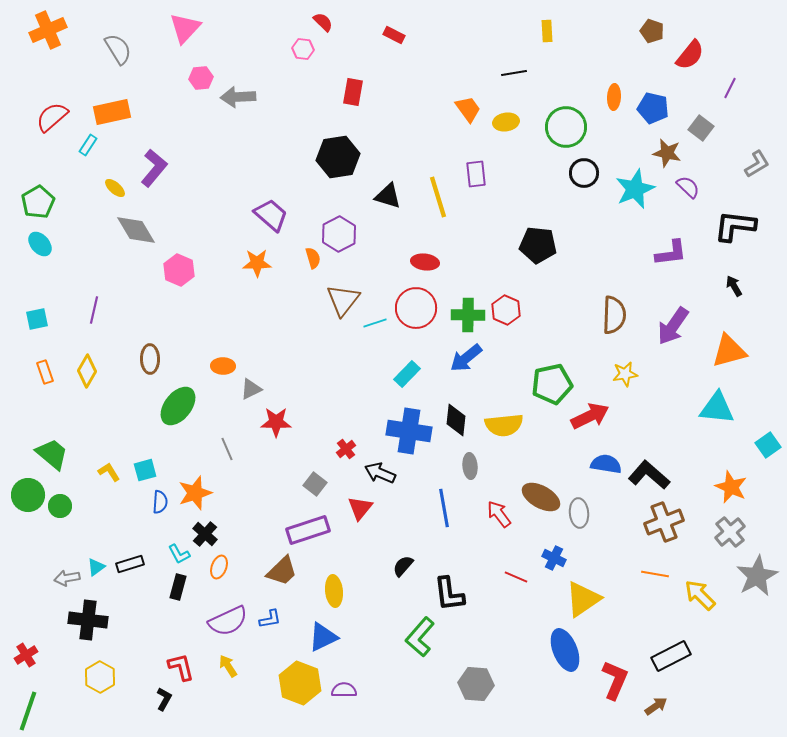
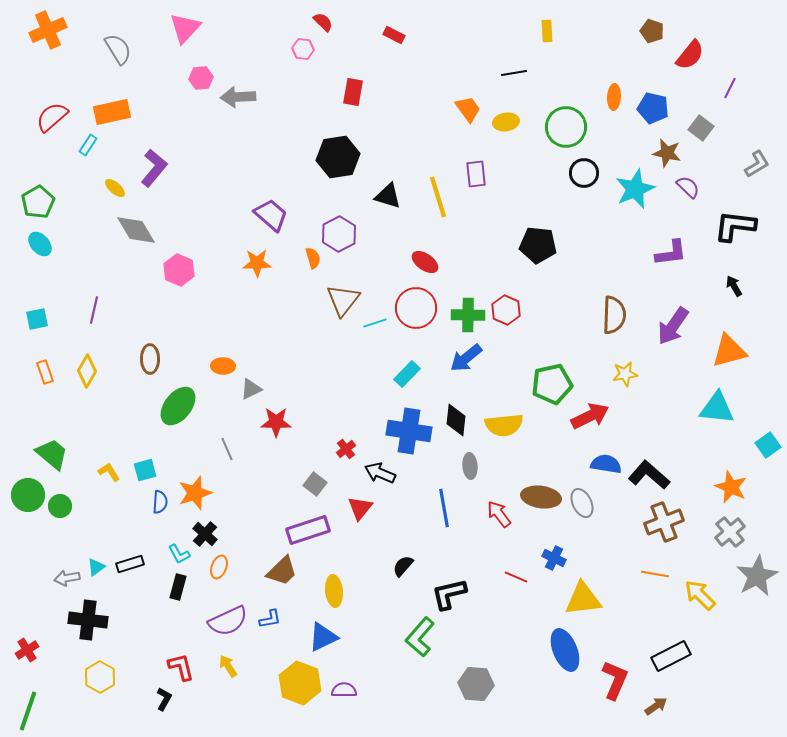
red ellipse at (425, 262): rotated 28 degrees clockwise
brown ellipse at (541, 497): rotated 21 degrees counterclockwise
gray ellipse at (579, 513): moved 3 px right, 10 px up; rotated 20 degrees counterclockwise
black L-shape at (449, 594): rotated 84 degrees clockwise
yellow triangle at (583, 599): rotated 27 degrees clockwise
red cross at (26, 655): moved 1 px right, 5 px up
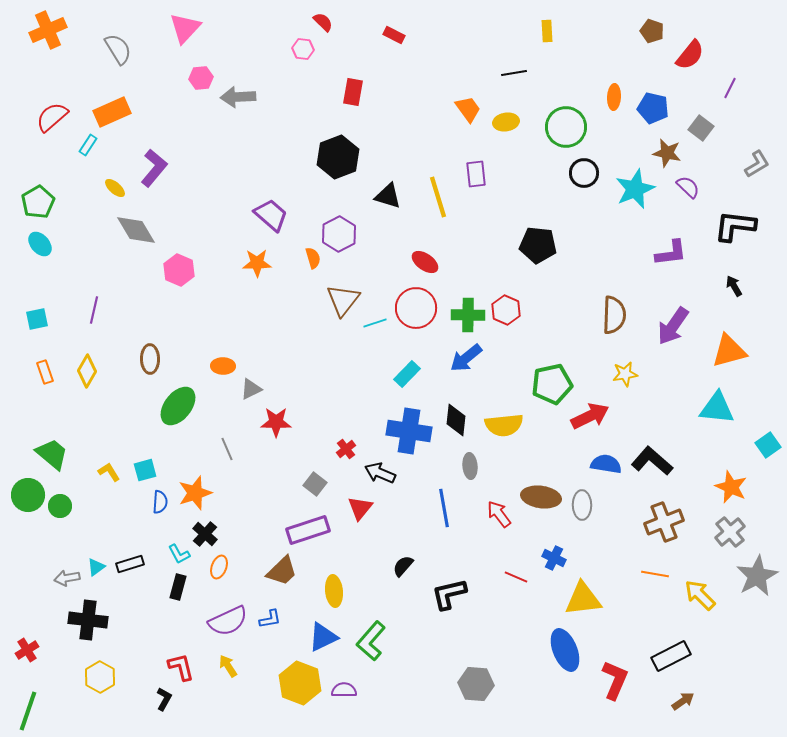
orange rectangle at (112, 112): rotated 12 degrees counterclockwise
black hexagon at (338, 157): rotated 12 degrees counterclockwise
black L-shape at (649, 475): moved 3 px right, 14 px up
gray ellipse at (582, 503): moved 2 px down; rotated 24 degrees clockwise
green L-shape at (420, 637): moved 49 px left, 4 px down
brown arrow at (656, 706): moved 27 px right, 5 px up
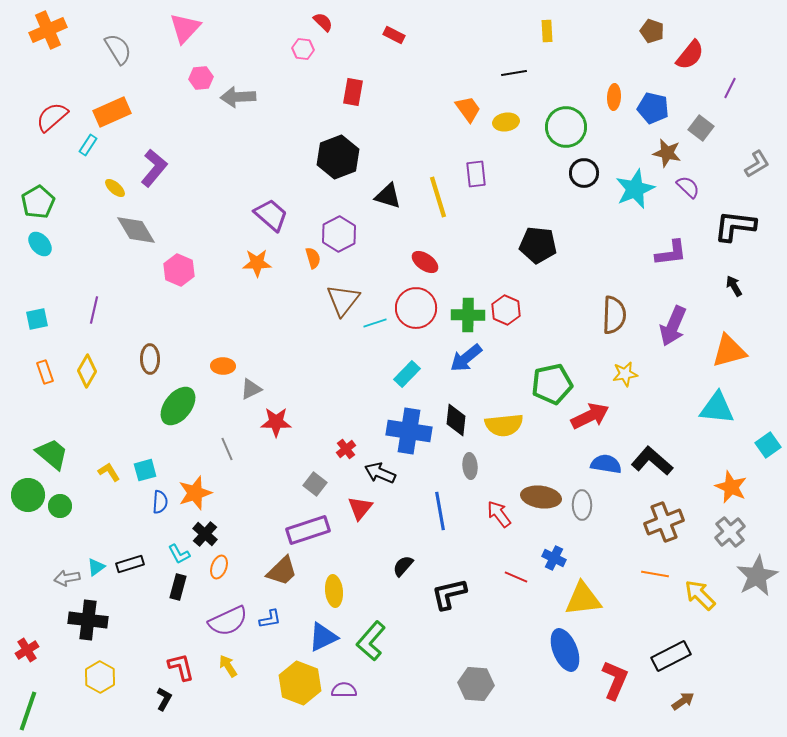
purple arrow at (673, 326): rotated 12 degrees counterclockwise
blue line at (444, 508): moved 4 px left, 3 px down
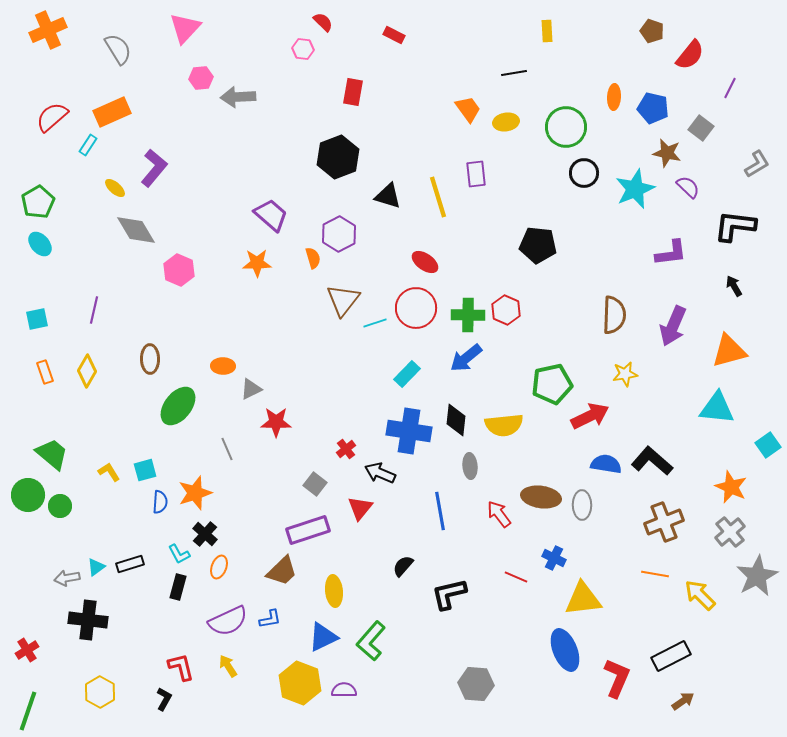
yellow hexagon at (100, 677): moved 15 px down
red L-shape at (615, 680): moved 2 px right, 2 px up
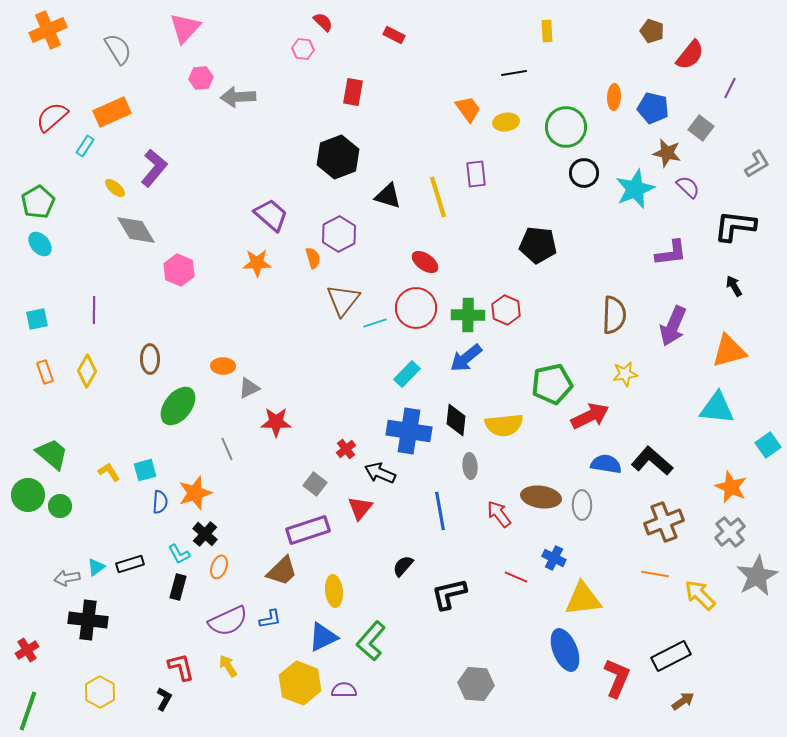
cyan rectangle at (88, 145): moved 3 px left, 1 px down
purple line at (94, 310): rotated 12 degrees counterclockwise
gray triangle at (251, 389): moved 2 px left, 1 px up
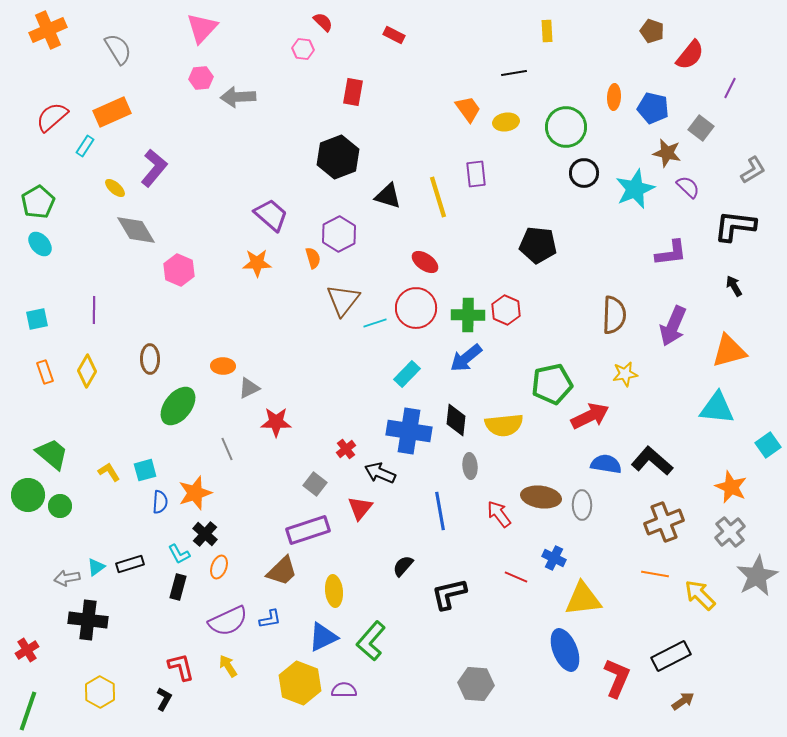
pink triangle at (185, 28): moved 17 px right
gray L-shape at (757, 164): moved 4 px left, 6 px down
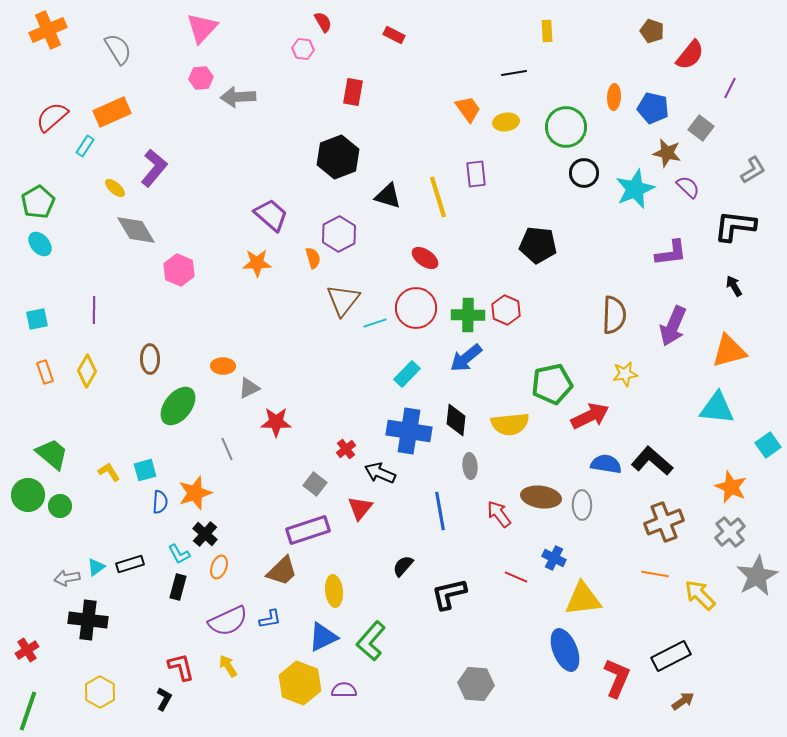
red semicircle at (323, 22): rotated 15 degrees clockwise
red ellipse at (425, 262): moved 4 px up
yellow semicircle at (504, 425): moved 6 px right, 1 px up
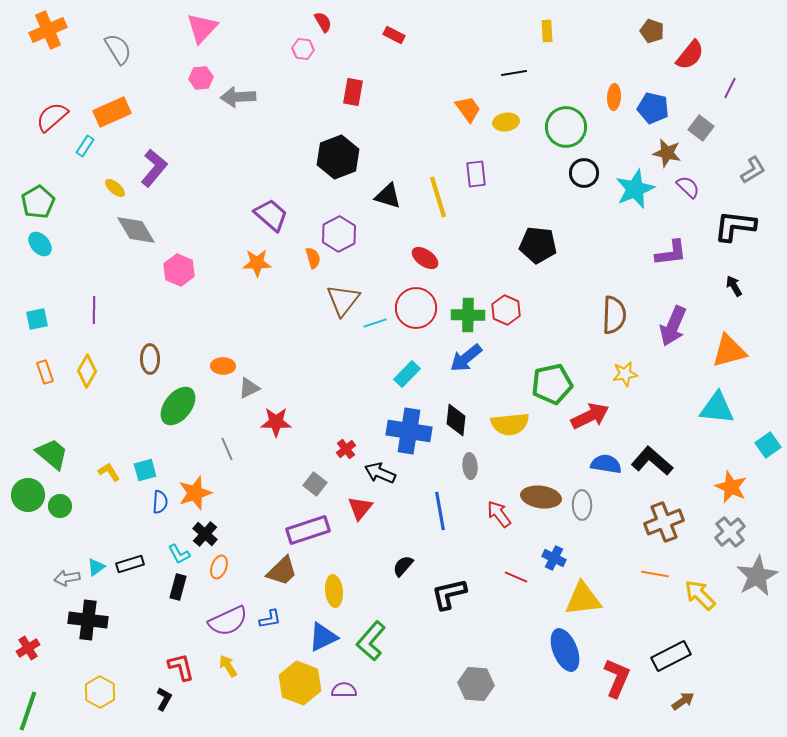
red cross at (27, 650): moved 1 px right, 2 px up
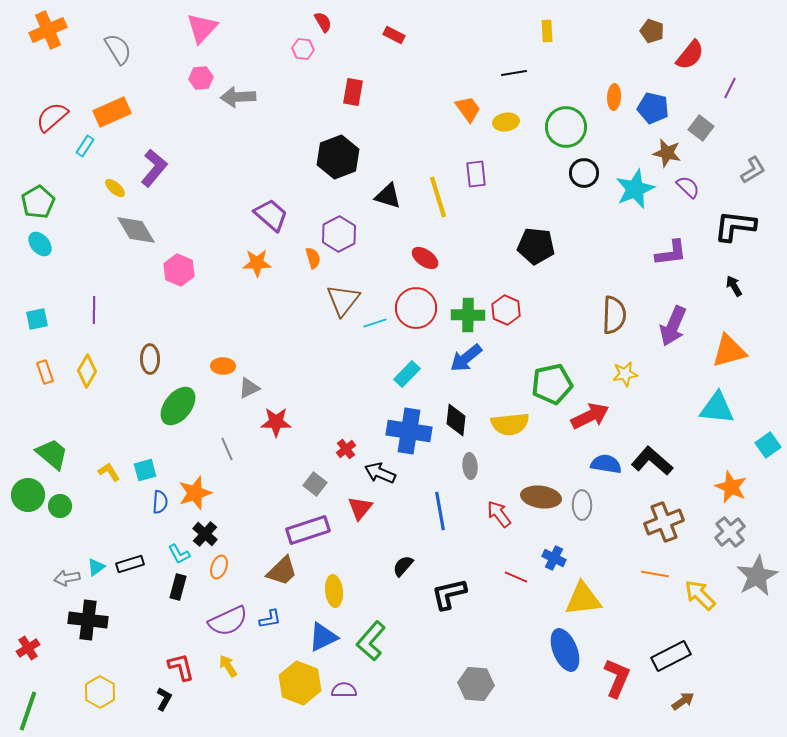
black pentagon at (538, 245): moved 2 px left, 1 px down
